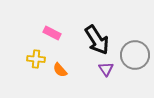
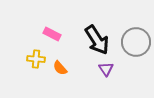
pink rectangle: moved 1 px down
gray circle: moved 1 px right, 13 px up
orange semicircle: moved 2 px up
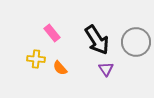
pink rectangle: moved 1 px up; rotated 24 degrees clockwise
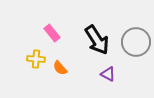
purple triangle: moved 2 px right, 5 px down; rotated 28 degrees counterclockwise
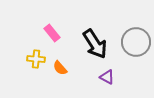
black arrow: moved 2 px left, 4 px down
purple triangle: moved 1 px left, 3 px down
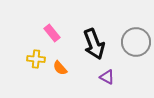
black arrow: moved 1 px left; rotated 12 degrees clockwise
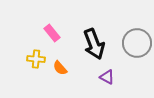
gray circle: moved 1 px right, 1 px down
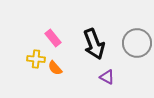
pink rectangle: moved 1 px right, 5 px down
orange semicircle: moved 5 px left
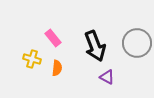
black arrow: moved 1 px right, 2 px down
yellow cross: moved 4 px left; rotated 12 degrees clockwise
orange semicircle: moved 2 px right; rotated 133 degrees counterclockwise
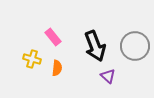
pink rectangle: moved 1 px up
gray circle: moved 2 px left, 3 px down
purple triangle: moved 1 px right, 1 px up; rotated 14 degrees clockwise
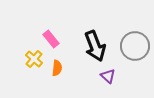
pink rectangle: moved 2 px left, 2 px down
yellow cross: moved 2 px right; rotated 24 degrees clockwise
